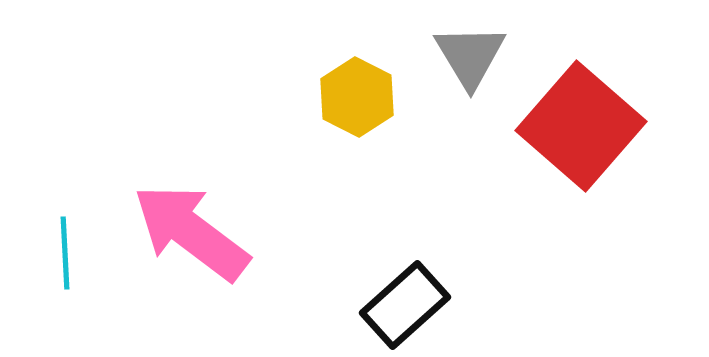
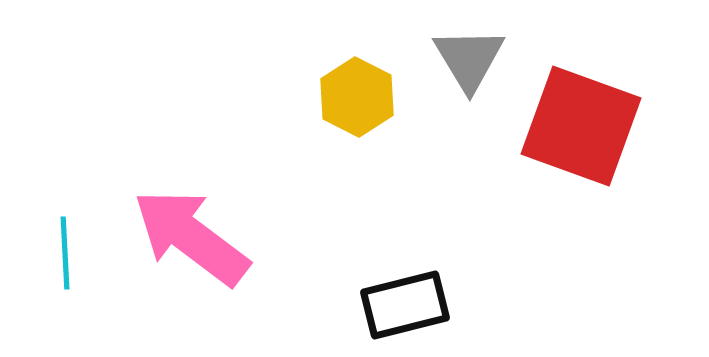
gray triangle: moved 1 px left, 3 px down
red square: rotated 21 degrees counterclockwise
pink arrow: moved 5 px down
black rectangle: rotated 28 degrees clockwise
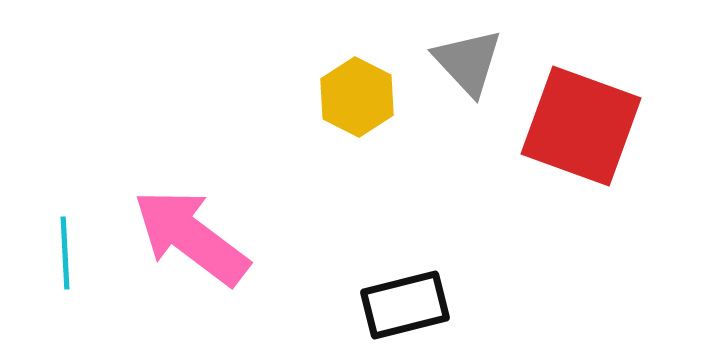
gray triangle: moved 1 px left, 3 px down; rotated 12 degrees counterclockwise
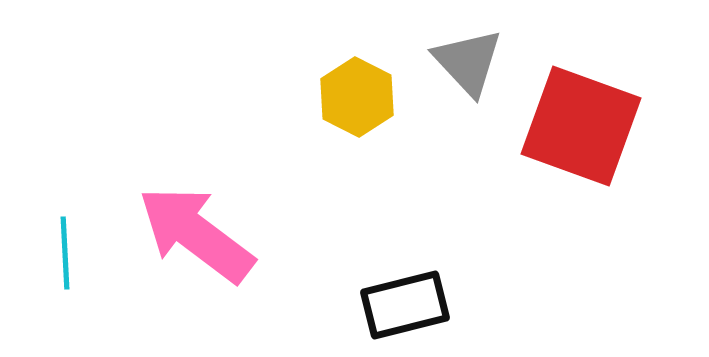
pink arrow: moved 5 px right, 3 px up
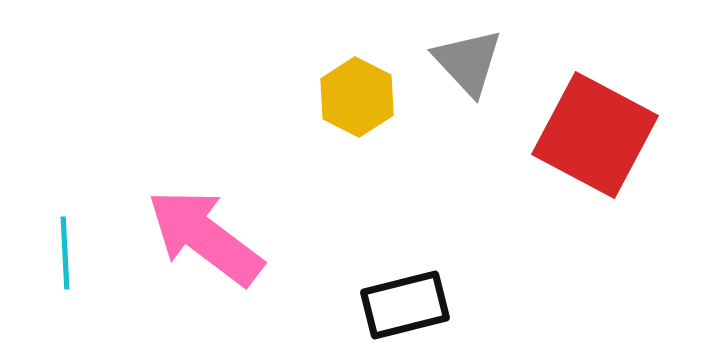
red square: moved 14 px right, 9 px down; rotated 8 degrees clockwise
pink arrow: moved 9 px right, 3 px down
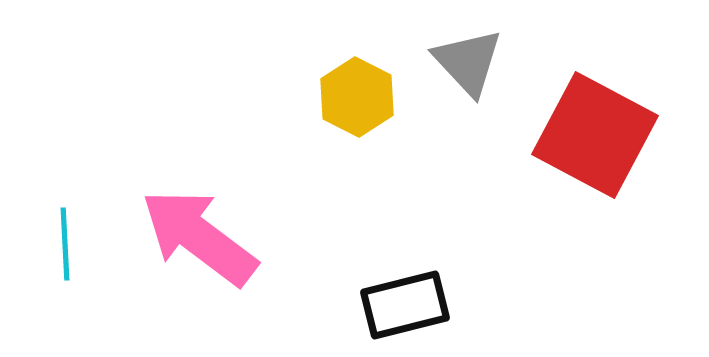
pink arrow: moved 6 px left
cyan line: moved 9 px up
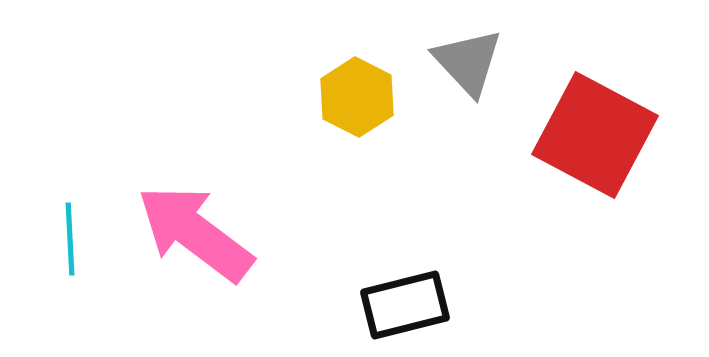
pink arrow: moved 4 px left, 4 px up
cyan line: moved 5 px right, 5 px up
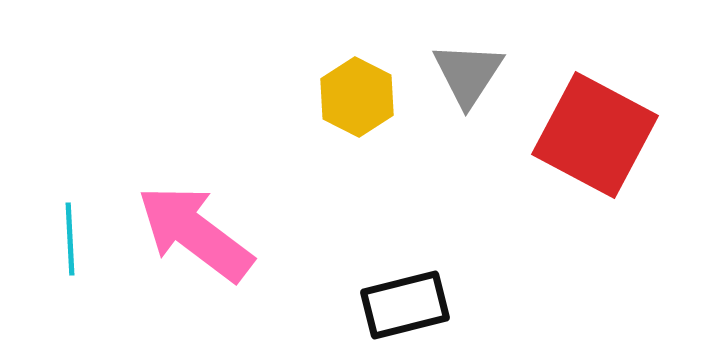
gray triangle: moved 12 px down; rotated 16 degrees clockwise
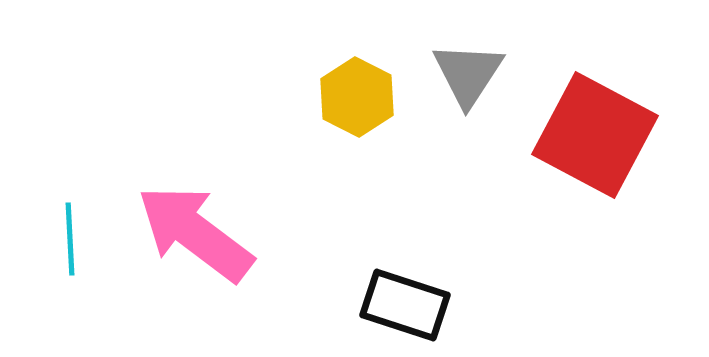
black rectangle: rotated 32 degrees clockwise
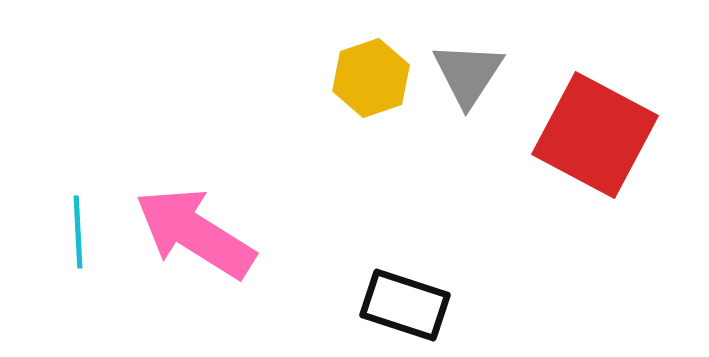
yellow hexagon: moved 14 px right, 19 px up; rotated 14 degrees clockwise
pink arrow: rotated 5 degrees counterclockwise
cyan line: moved 8 px right, 7 px up
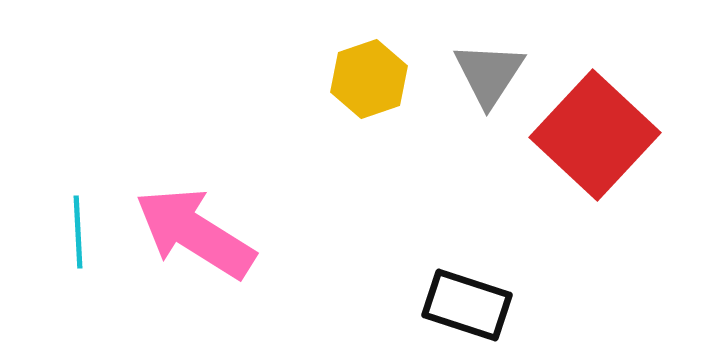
gray triangle: moved 21 px right
yellow hexagon: moved 2 px left, 1 px down
red square: rotated 15 degrees clockwise
black rectangle: moved 62 px right
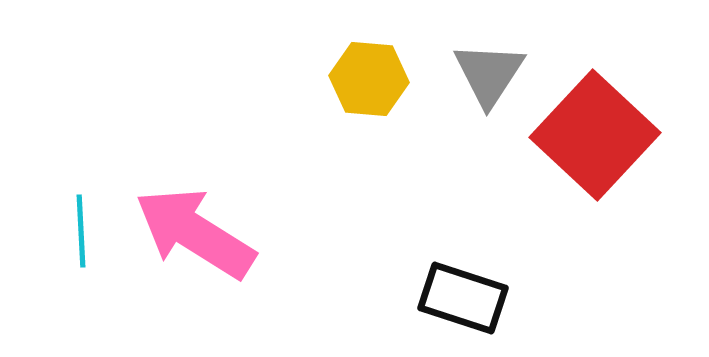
yellow hexagon: rotated 24 degrees clockwise
cyan line: moved 3 px right, 1 px up
black rectangle: moved 4 px left, 7 px up
